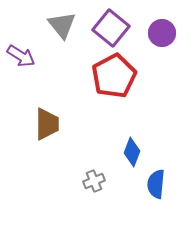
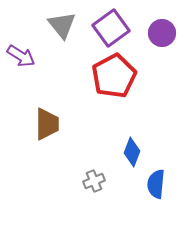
purple square: rotated 15 degrees clockwise
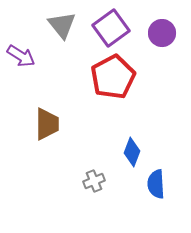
red pentagon: moved 1 px left, 1 px down
blue semicircle: rotated 8 degrees counterclockwise
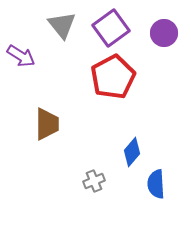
purple circle: moved 2 px right
blue diamond: rotated 20 degrees clockwise
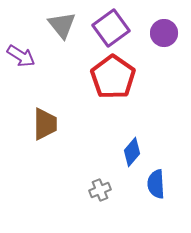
red pentagon: rotated 9 degrees counterclockwise
brown trapezoid: moved 2 px left
gray cross: moved 6 px right, 9 px down
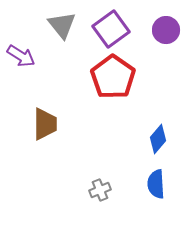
purple square: moved 1 px down
purple circle: moved 2 px right, 3 px up
blue diamond: moved 26 px right, 13 px up
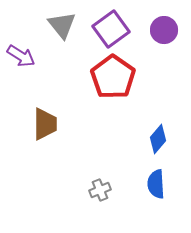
purple circle: moved 2 px left
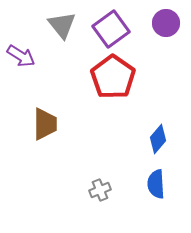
purple circle: moved 2 px right, 7 px up
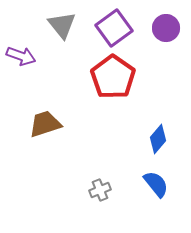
purple circle: moved 5 px down
purple square: moved 3 px right, 1 px up
purple arrow: rotated 12 degrees counterclockwise
brown trapezoid: rotated 108 degrees counterclockwise
blue semicircle: rotated 144 degrees clockwise
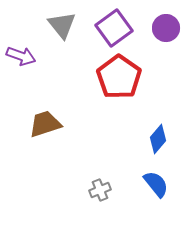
red pentagon: moved 6 px right
